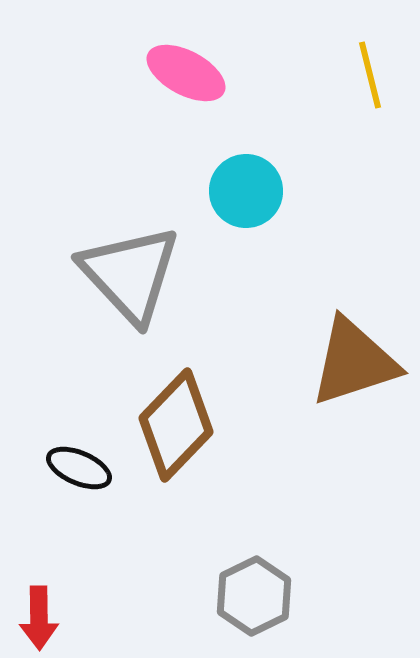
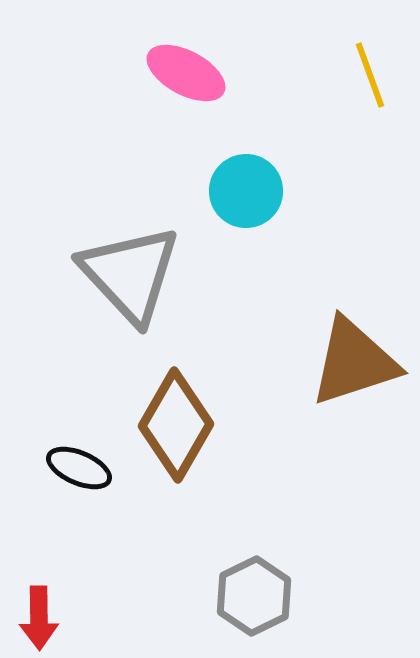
yellow line: rotated 6 degrees counterclockwise
brown diamond: rotated 14 degrees counterclockwise
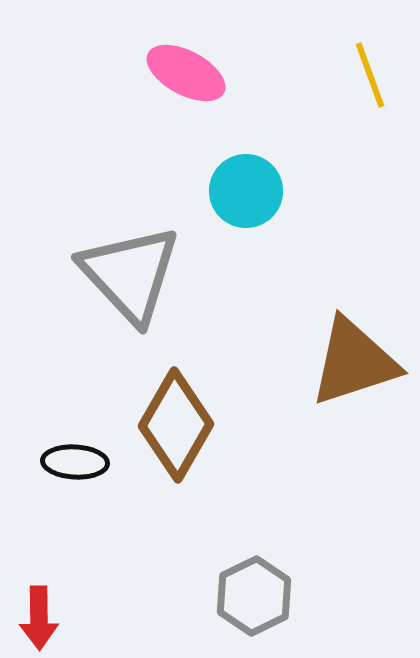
black ellipse: moved 4 px left, 6 px up; rotated 20 degrees counterclockwise
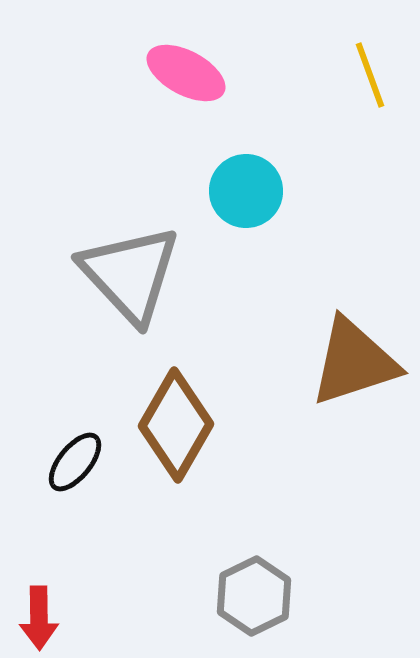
black ellipse: rotated 54 degrees counterclockwise
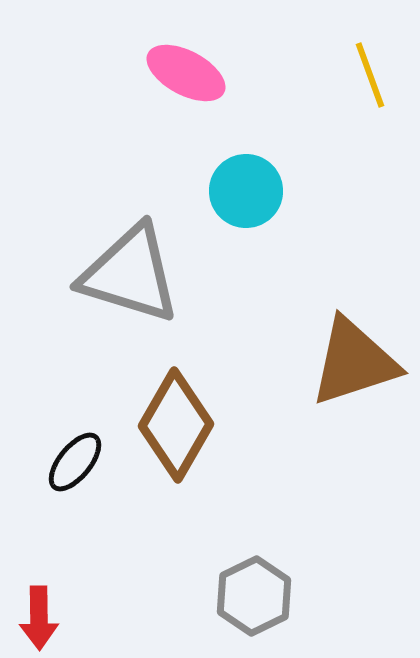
gray triangle: rotated 30 degrees counterclockwise
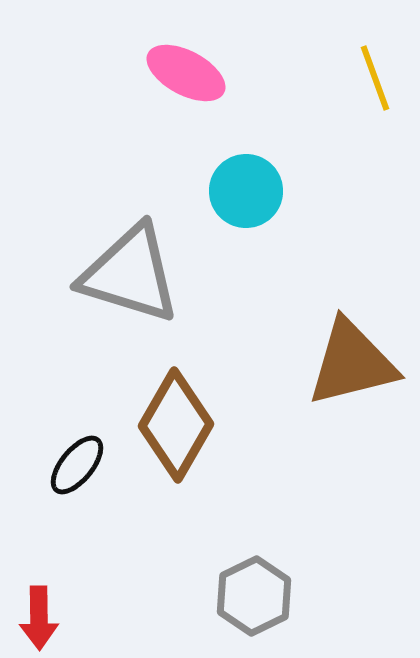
yellow line: moved 5 px right, 3 px down
brown triangle: moved 2 px left, 1 px down; rotated 4 degrees clockwise
black ellipse: moved 2 px right, 3 px down
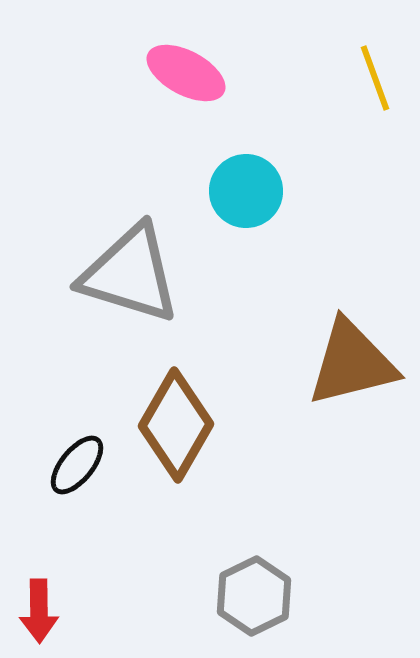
red arrow: moved 7 px up
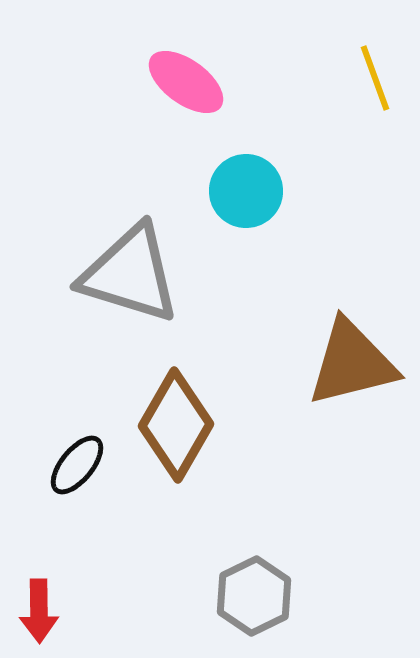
pink ellipse: moved 9 px down; rotated 8 degrees clockwise
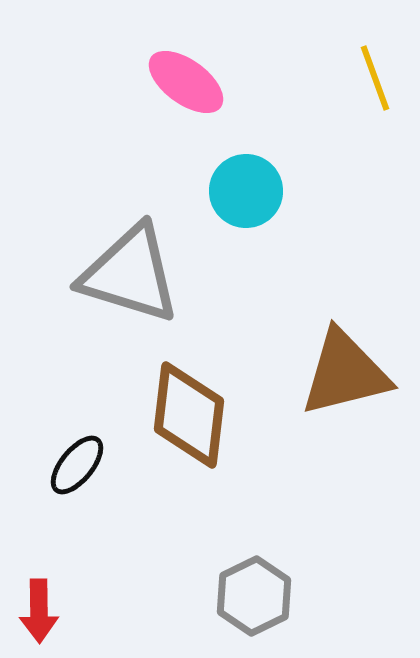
brown triangle: moved 7 px left, 10 px down
brown diamond: moved 13 px right, 10 px up; rotated 23 degrees counterclockwise
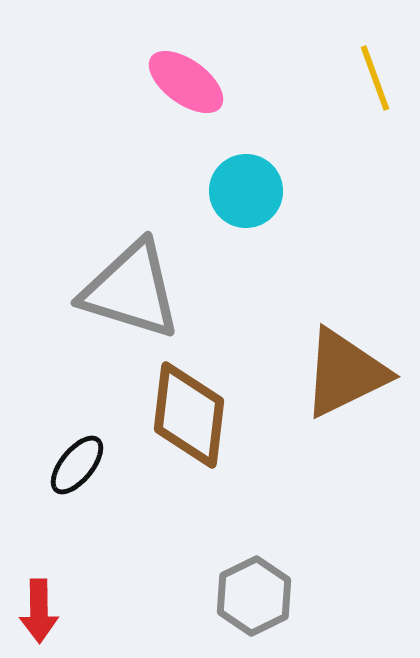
gray triangle: moved 1 px right, 16 px down
brown triangle: rotated 12 degrees counterclockwise
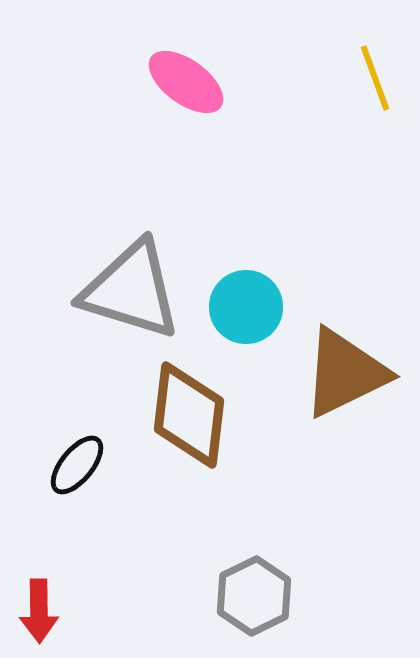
cyan circle: moved 116 px down
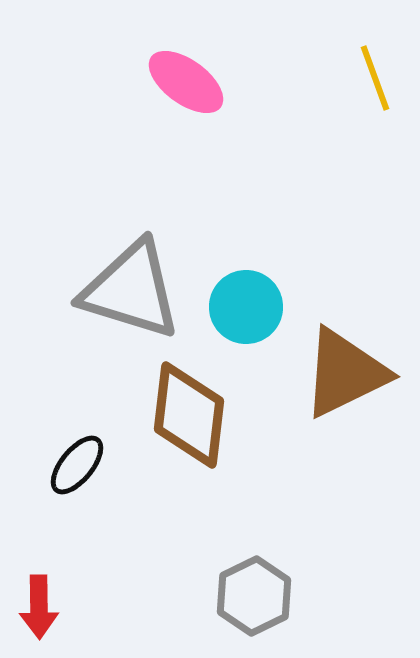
red arrow: moved 4 px up
